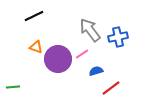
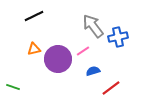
gray arrow: moved 3 px right, 4 px up
orange triangle: moved 2 px left, 2 px down; rotated 32 degrees counterclockwise
pink line: moved 1 px right, 3 px up
blue semicircle: moved 3 px left
green line: rotated 24 degrees clockwise
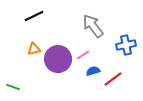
blue cross: moved 8 px right, 8 px down
pink line: moved 4 px down
red line: moved 2 px right, 9 px up
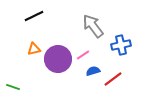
blue cross: moved 5 px left
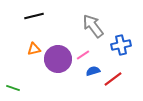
black line: rotated 12 degrees clockwise
green line: moved 1 px down
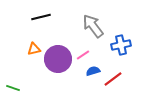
black line: moved 7 px right, 1 px down
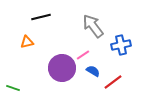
orange triangle: moved 7 px left, 7 px up
purple circle: moved 4 px right, 9 px down
blue semicircle: rotated 48 degrees clockwise
red line: moved 3 px down
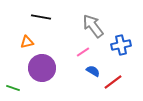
black line: rotated 24 degrees clockwise
pink line: moved 3 px up
purple circle: moved 20 px left
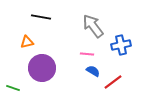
pink line: moved 4 px right, 2 px down; rotated 40 degrees clockwise
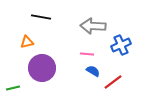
gray arrow: rotated 50 degrees counterclockwise
blue cross: rotated 12 degrees counterclockwise
green line: rotated 32 degrees counterclockwise
